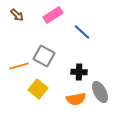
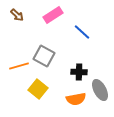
gray ellipse: moved 2 px up
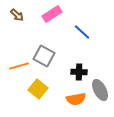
pink rectangle: moved 1 px left, 1 px up
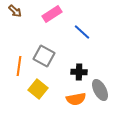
brown arrow: moved 2 px left, 4 px up
orange line: rotated 66 degrees counterclockwise
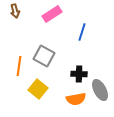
brown arrow: rotated 32 degrees clockwise
blue line: rotated 66 degrees clockwise
black cross: moved 2 px down
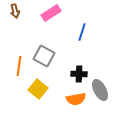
pink rectangle: moved 1 px left, 1 px up
